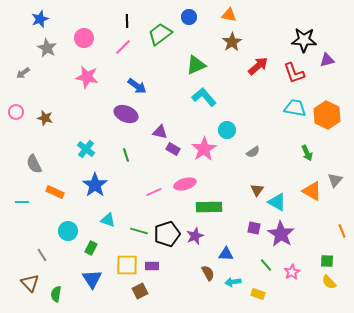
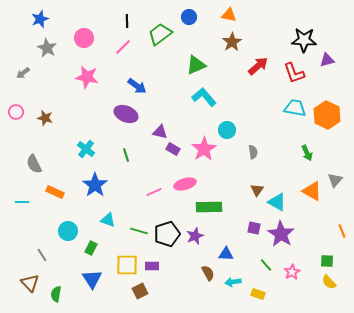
gray semicircle at (253, 152): rotated 64 degrees counterclockwise
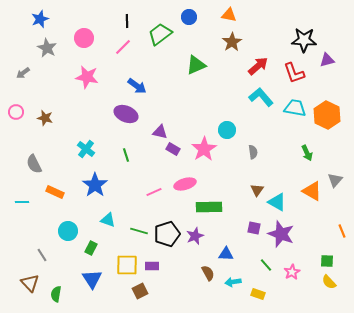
cyan L-shape at (204, 97): moved 57 px right
purple star at (281, 234): rotated 12 degrees counterclockwise
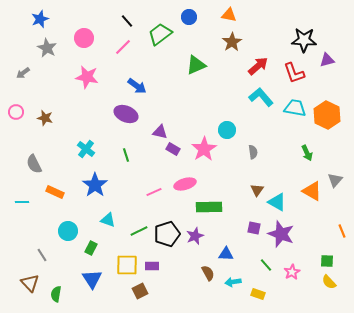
black line at (127, 21): rotated 40 degrees counterclockwise
green line at (139, 231): rotated 42 degrees counterclockwise
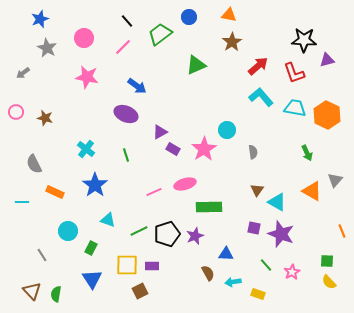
purple triangle at (160, 132): rotated 42 degrees counterclockwise
brown triangle at (30, 283): moved 2 px right, 8 px down
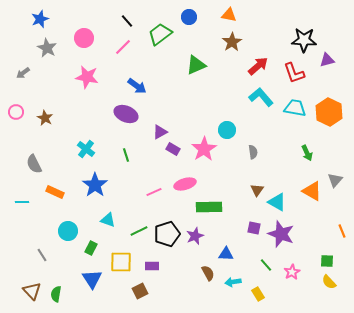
orange hexagon at (327, 115): moved 2 px right, 3 px up
brown star at (45, 118): rotated 14 degrees clockwise
yellow square at (127, 265): moved 6 px left, 3 px up
yellow rectangle at (258, 294): rotated 40 degrees clockwise
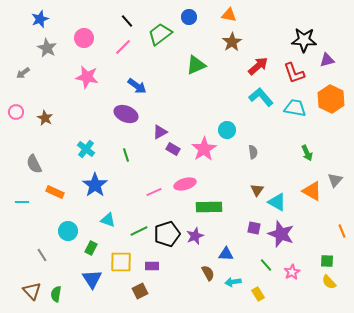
orange hexagon at (329, 112): moved 2 px right, 13 px up
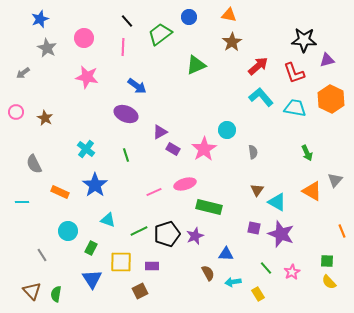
pink line at (123, 47): rotated 42 degrees counterclockwise
orange rectangle at (55, 192): moved 5 px right
green rectangle at (209, 207): rotated 15 degrees clockwise
green line at (266, 265): moved 3 px down
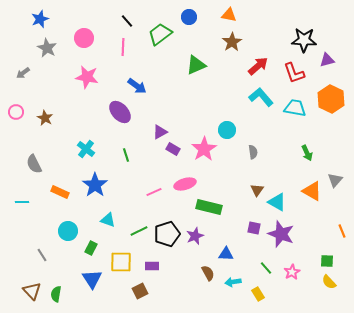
purple ellipse at (126, 114): moved 6 px left, 2 px up; rotated 25 degrees clockwise
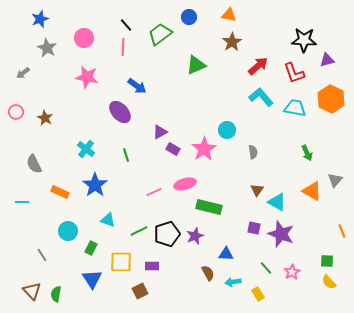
black line at (127, 21): moved 1 px left, 4 px down
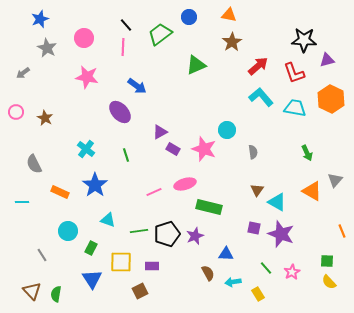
pink star at (204, 149): rotated 20 degrees counterclockwise
green line at (139, 231): rotated 18 degrees clockwise
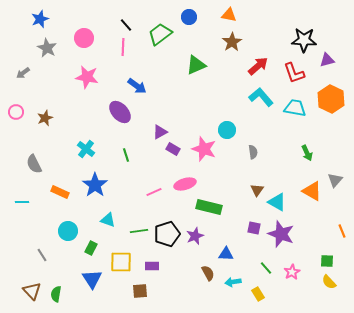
brown star at (45, 118): rotated 21 degrees clockwise
brown square at (140, 291): rotated 21 degrees clockwise
